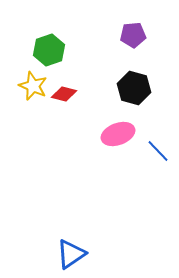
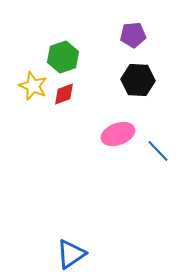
green hexagon: moved 14 px right, 7 px down
black hexagon: moved 4 px right, 8 px up; rotated 12 degrees counterclockwise
red diamond: rotated 35 degrees counterclockwise
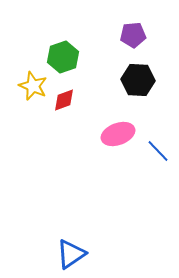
red diamond: moved 6 px down
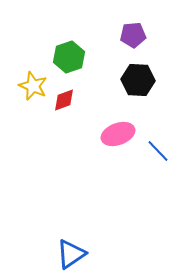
green hexagon: moved 6 px right
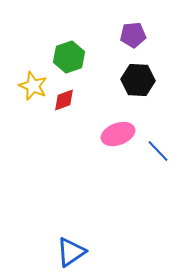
blue triangle: moved 2 px up
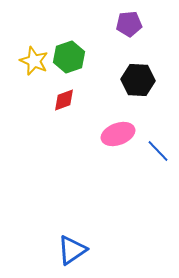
purple pentagon: moved 4 px left, 11 px up
yellow star: moved 1 px right, 25 px up
blue triangle: moved 1 px right, 2 px up
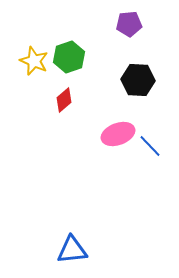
red diamond: rotated 20 degrees counterclockwise
blue line: moved 8 px left, 5 px up
blue triangle: rotated 28 degrees clockwise
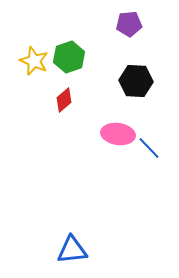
black hexagon: moved 2 px left, 1 px down
pink ellipse: rotated 28 degrees clockwise
blue line: moved 1 px left, 2 px down
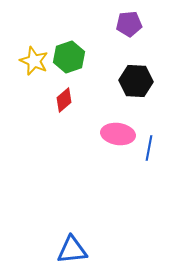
blue line: rotated 55 degrees clockwise
